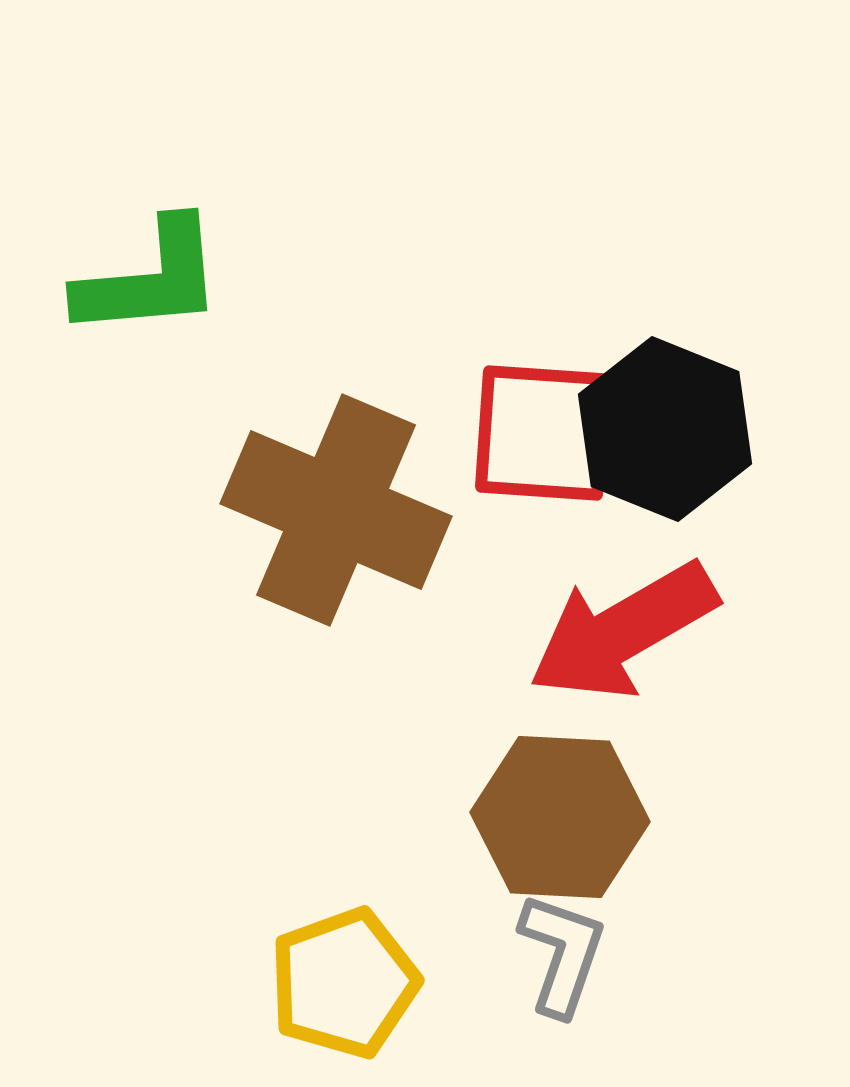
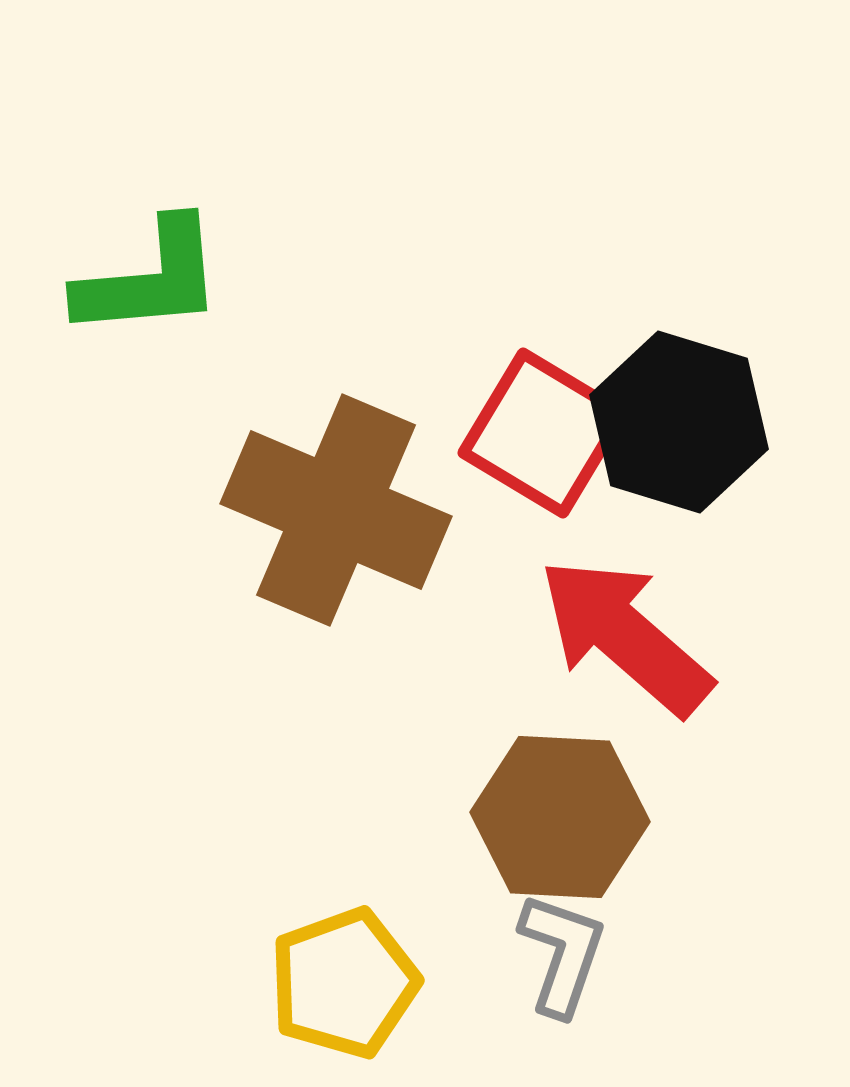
black hexagon: moved 14 px right, 7 px up; rotated 5 degrees counterclockwise
red square: rotated 27 degrees clockwise
red arrow: moved 2 px right, 5 px down; rotated 71 degrees clockwise
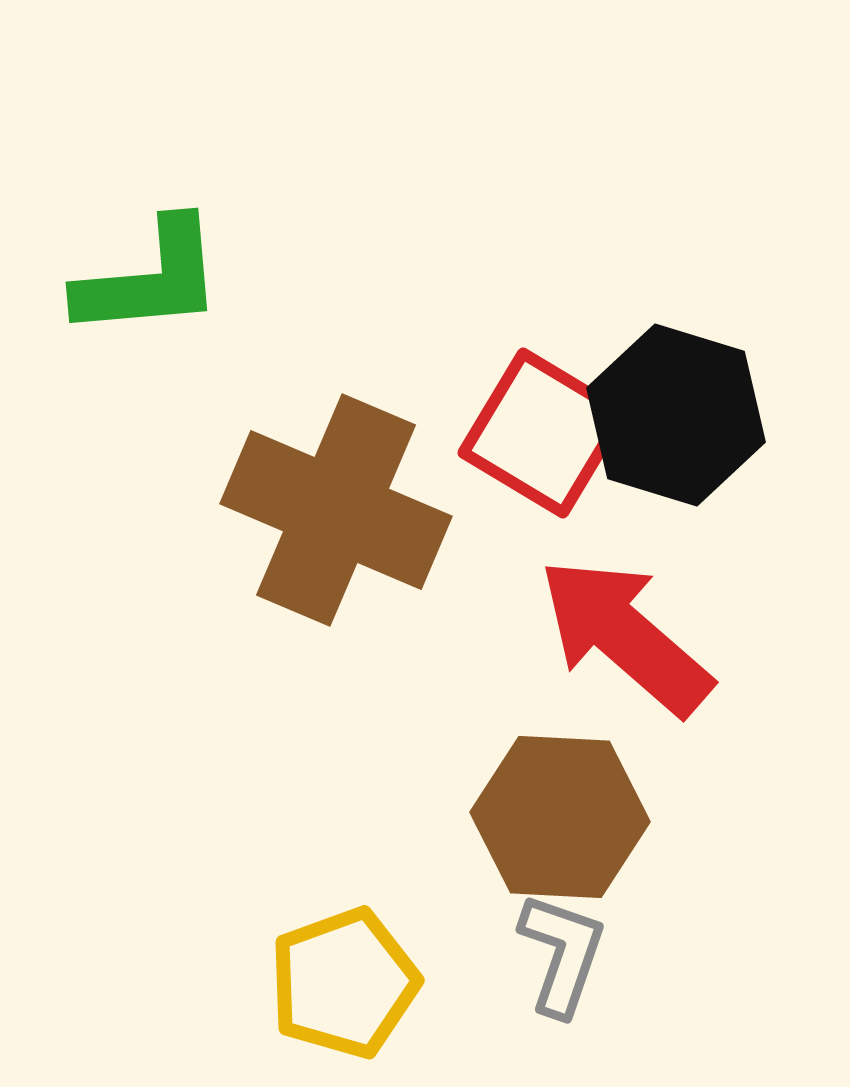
black hexagon: moved 3 px left, 7 px up
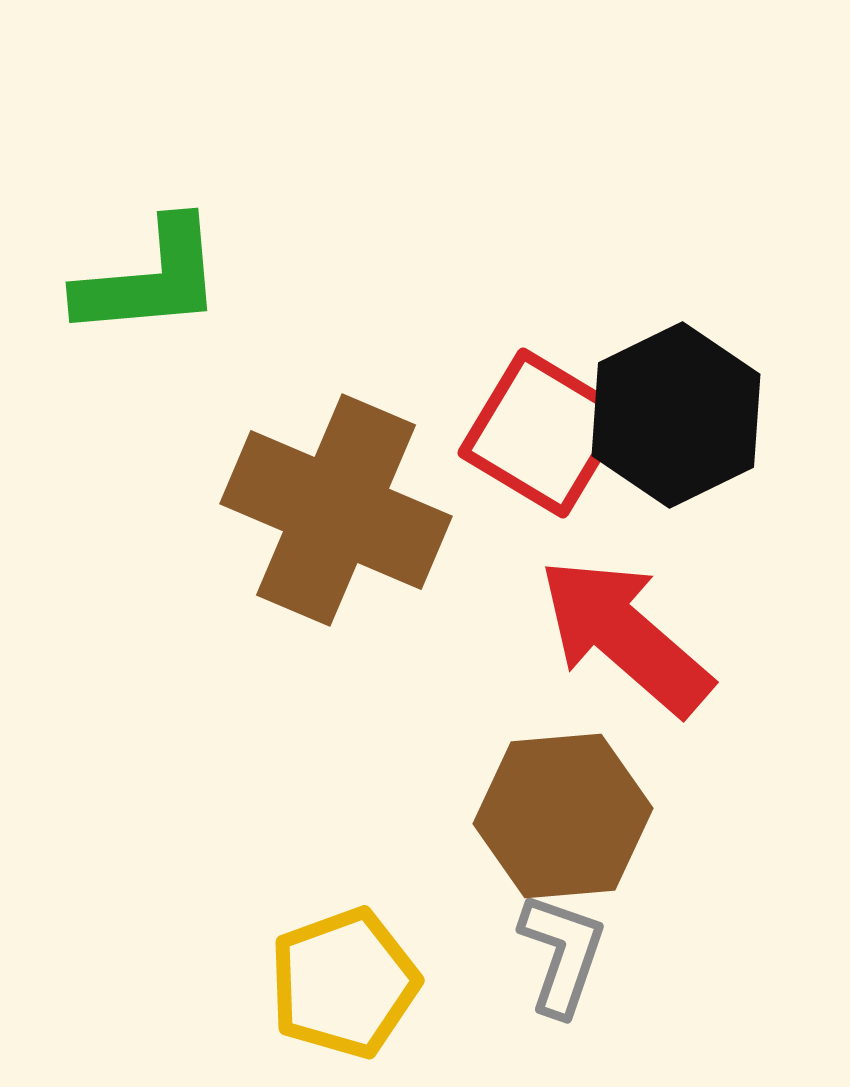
black hexagon: rotated 17 degrees clockwise
brown hexagon: moved 3 px right, 1 px up; rotated 8 degrees counterclockwise
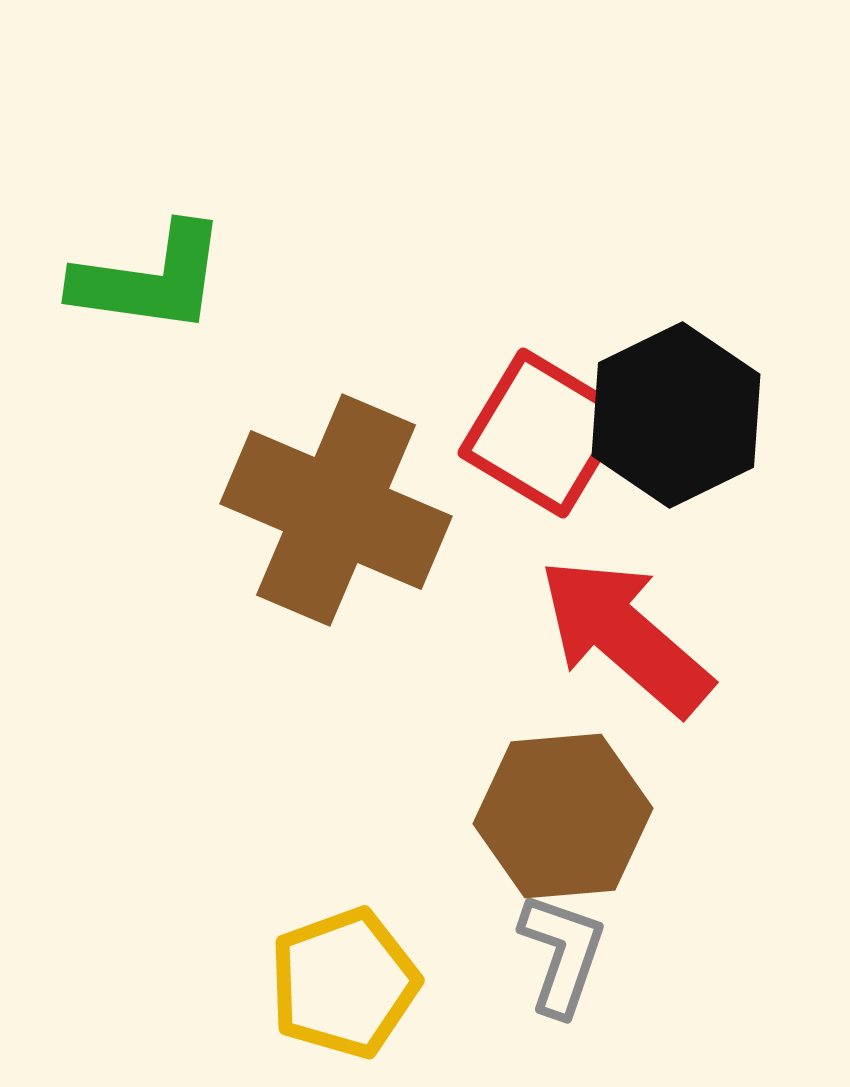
green L-shape: rotated 13 degrees clockwise
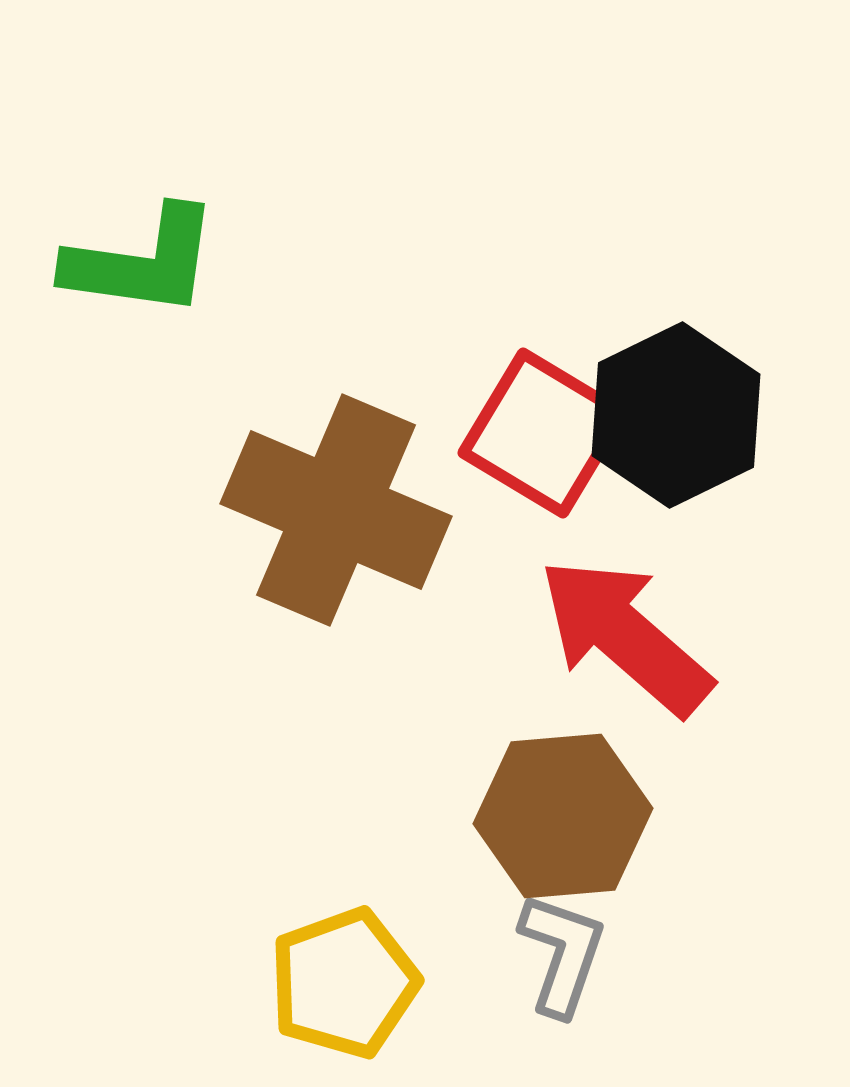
green L-shape: moved 8 px left, 17 px up
